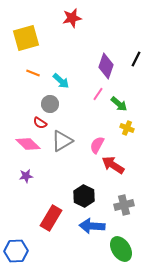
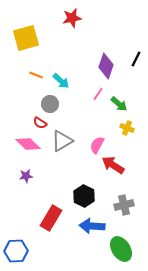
orange line: moved 3 px right, 2 px down
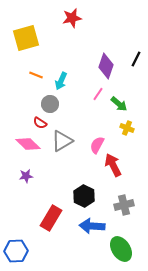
cyan arrow: rotated 72 degrees clockwise
red arrow: rotated 30 degrees clockwise
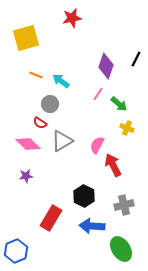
cyan arrow: rotated 102 degrees clockwise
blue hexagon: rotated 20 degrees counterclockwise
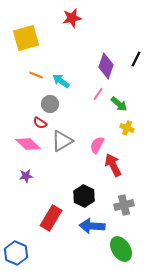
blue hexagon: moved 2 px down; rotated 15 degrees counterclockwise
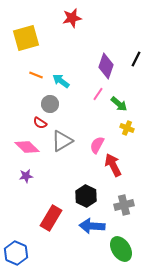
pink diamond: moved 1 px left, 3 px down
black hexagon: moved 2 px right
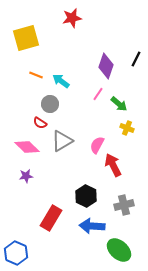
green ellipse: moved 2 px left, 1 px down; rotated 15 degrees counterclockwise
